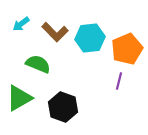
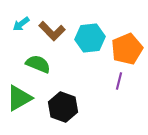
brown L-shape: moved 3 px left, 1 px up
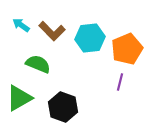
cyan arrow: moved 1 px down; rotated 72 degrees clockwise
purple line: moved 1 px right, 1 px down
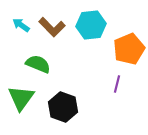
brown L-shape: moved 4 px up
cyan hexagon: moved 1 px right, 13 px up
orange pentagon: moved 2 px right
purple line: moved 3 px left, 2 px down
green triangle: moved 2 px right; rotated 24 degrees counterclockwise
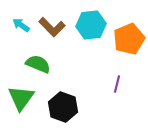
orange pentagon: moved 10 px up
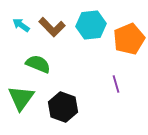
purple line: moved 1 px left; rotated 30 degrees counterclockwise
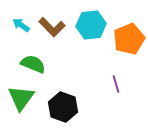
green semicircle: moved 5 px left
